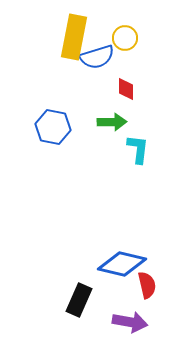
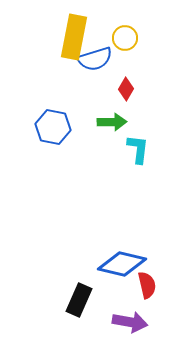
blue semicircle: moved 2 px left, 2 px down
red diamond: rotated 30 degrees clockwise
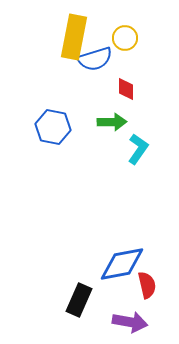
red diamond: rotated 30 degrees counterclockwise
cyan L-shape: rotated 28 degrees clockwise
blue diamond: rotated 24 degrees counterclockwise
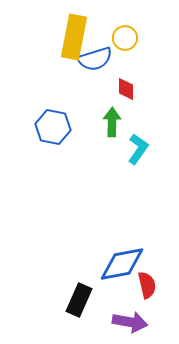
green arrow: rotated 88 degrees counterclockwise
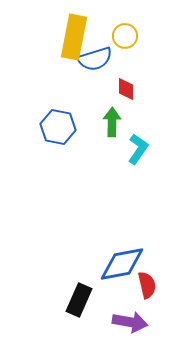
yellow circle: moved 2 px up
blue hexagon: moved 5 px right
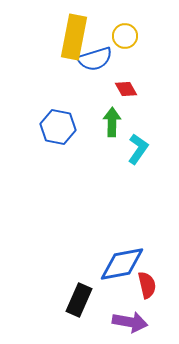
red diamond: rotated 30 degrees counterclockwise
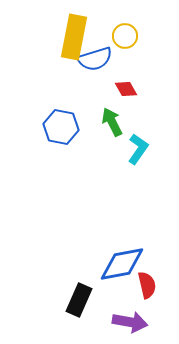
green arrow: rotated 28 degrees counterclockwise
blue hexagon: moved 3 px right
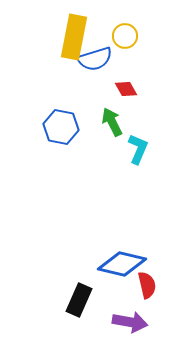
cyan L-shape: rotated 12 degrees counterclockwise
blue diamond: rotated 24 degrees clockwise
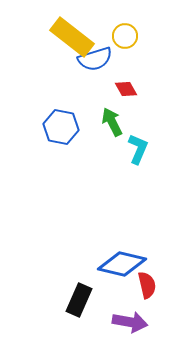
yellow rectangle: moved 2 px left; rotated 63 degrees counterclockwise
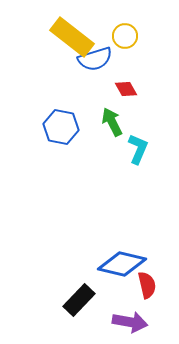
black rectangle: rotated 20 degrees clockwise
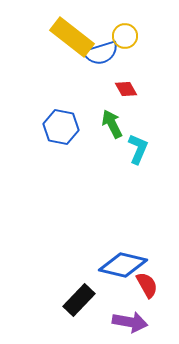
blue semicircle: moved 6 px right, 6 px up
green arrow: moved 2 px down
blue diamond: moved 1 px right, 1 px down
red semicircle: rotated 16 degrees counterclockwise
